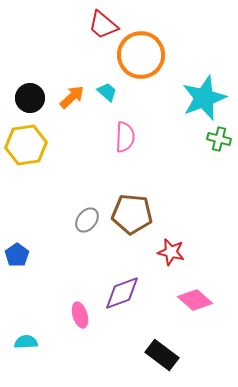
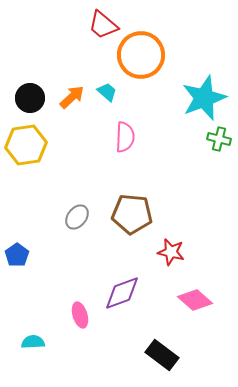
gray ellipse: moved 10 px left, 3 px up
cyan semicircle: moved 7 px right
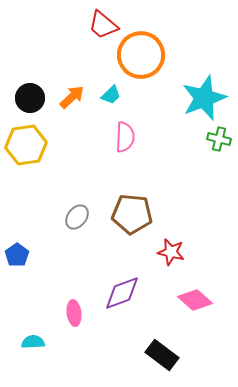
cyan trapezoid: moved 4 px right, 3 px down; rotated 95 degrees clockwise
pink ellipse: moved 6 px left, 2 px up; rotated 10 degrees clockwise
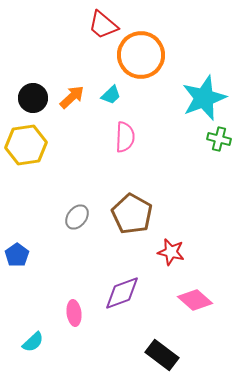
black circle: moved 3 px right
brown pentagon: rotated 24 degrees clockwise
cyan semicircle: rotated 140 degrees clockwise
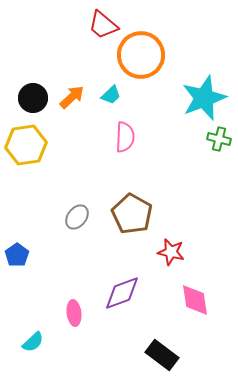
pink diamond: rotated 40 degrees clockwise
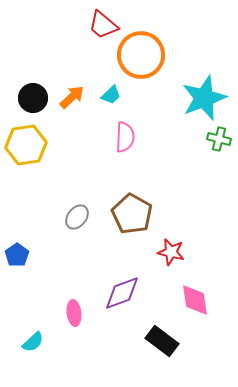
black rectangle: moved 14 px up
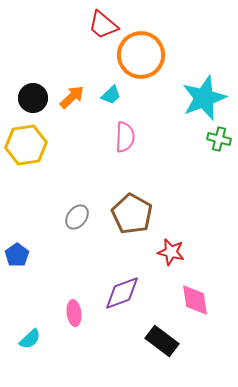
cyan semicircle: moved 3 px left, 3 px up
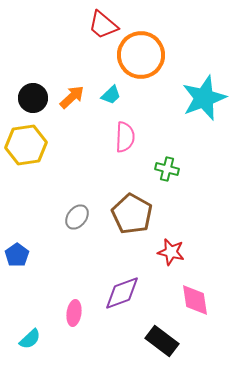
green cross: moved 52 px left, 30 px down
pink ellipse: rotated 15 degrees clockwise
